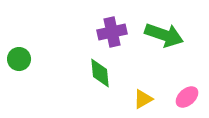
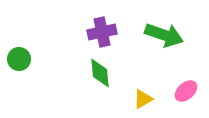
purple cross: moved 10 px left
pink ellipse: moved 1 px left, 6 px up
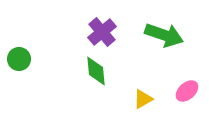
purple cross: rotated 28 degrees counterclockwise
green diamond: moved 4 px left, 2 px up
pink ellipse: moved 1 px right
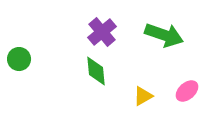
yellow triangle: moved 3 px up
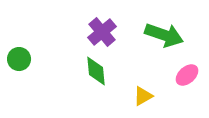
pink ellipse: moved 16 px up
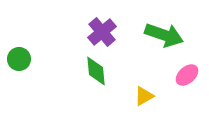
yellow triangle: moved 1 px right
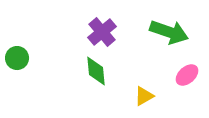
green arrow: moved 5 px right, 3 px up
green circle: moved 2 px left, 1 px up
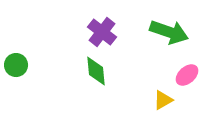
purple cross: rotated 12 degrees counterclockwise
green circle: moved 1 px left, 7 px down
yellow triangle: moved 19 px right, 4 px down
